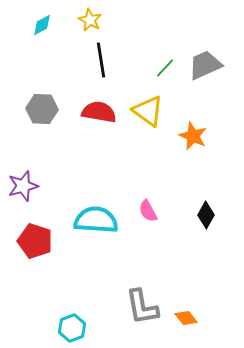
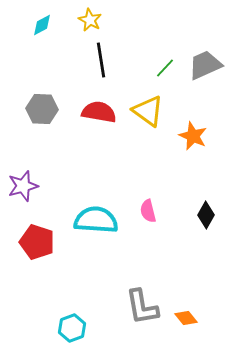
pink semicircle: rotated 15 degrees clockwise
red pentagon: moved 2 px right, 1 px down
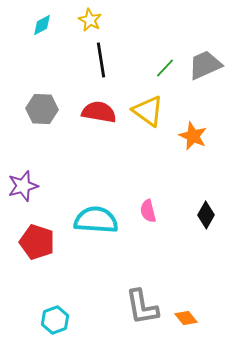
cyan hexagon: moved 17 px left, 8 px up
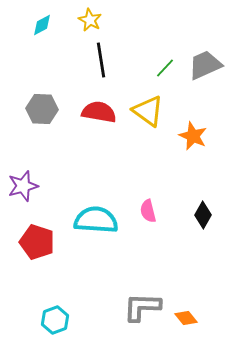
black diamond: moved 3 px left
gray L-shape: rotated 102 degrees clockwise
